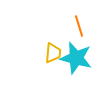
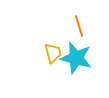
yellow trapezoid: rotated 20 degrees counterclockwise
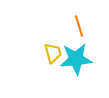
cyan star: moved 1 px down; rotated 20 degrees counterclockwise
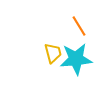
orange line: rotated 15 degrees counterclockwise
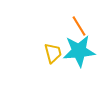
cyan star: moved 3 px right, 8 px up
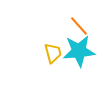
orange line: rotated 10 degrees counterclockwise
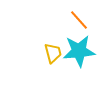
orange line: moved 6 px up
